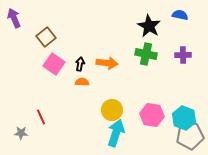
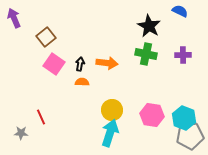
blue semicircle: moved 4 px up; rotated 14 degrees clockwise
cyan arrow: moved 6 px left
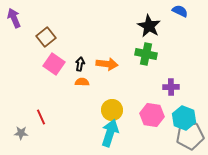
purple cross: moved 12 px left, 32 px down
orange arrow: moved 1 px down
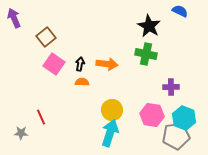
gray pentagon: moved 14 px left
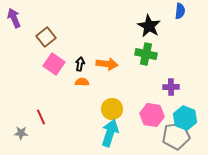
blue semicircle: rotated 70 degrees clockwise
yellow circle: moved 1 px up
cyan hexagon: moved 1 px right
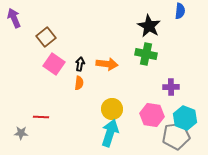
orange semicircle: moved 3 px left, 1 px down; rotated 96 degrees clockwise
red line: rotated 63 degrees counterclockwise
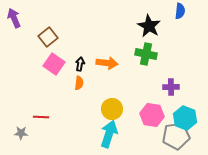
brown square: moved 2 px right
orange arrow: moved 1 px up
cyan arrow: moved 1 px left, 1 px down
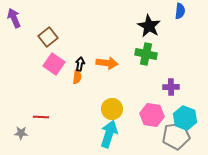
orange semicircle: moved 2 px left, 6 px up
